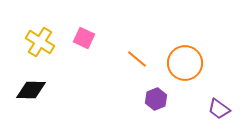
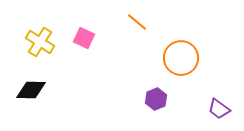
orange line: moved 37 px up
orange circle: moved 4 px left, 5 px up
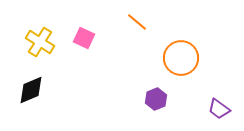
black diamond: rotated 24 degrees counterclockwise
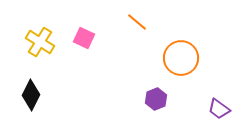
black diamond: moved 5 px down; rotated 40 degrees counterclockwise
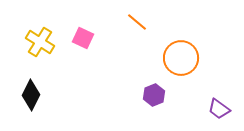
pink square: moved 1 px left
purple hexagon: moved 2 px left, 4 px up
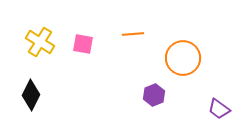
orange line: moved 4 px left, 12 px down; rotated 45 degrees counterclockwise
pink square: moved 6 px down; rotated 15 degrees counterclockwise
orange circle: moved 2 px right
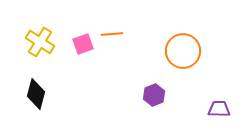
orange line: moved 21 px left
pink square: rotated 30 degrees counterclockwise
orange circle: moved 7 px up
black diamond: moved 5 px right, 1 px up; rotated 12 degrees counterclockwise
purple trapezoid: rotated 145 degrees clockwise
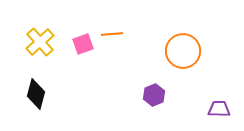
yellow cross: rotated 16 degrees clockwise
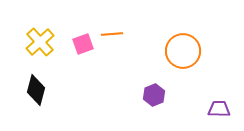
black diamond: moved 4 px up
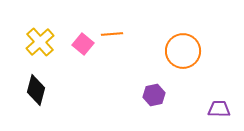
pink square: rotated 30 degrees counterclockwise
purple hexagon: rotated 10 degrees clockwise
